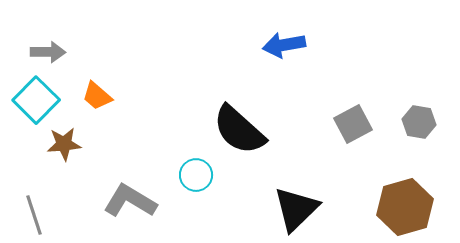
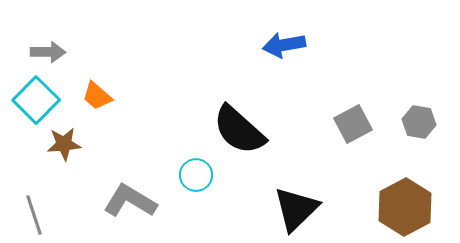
brown hexagon: rotated 12 degrees counterclockwise
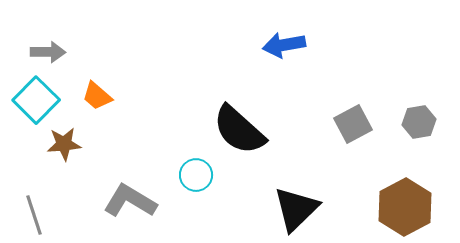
gray hexagon: rotated 20 degrees counterclockwise
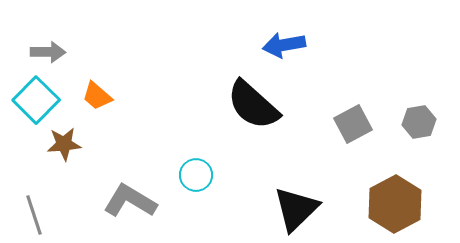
black semicircle: moved 14 px right, 25 px up
brown hexagon: moved 10 px left, 3 px up
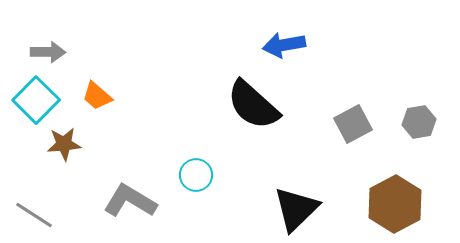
gray line: rotated 39 degrees counterclockwise
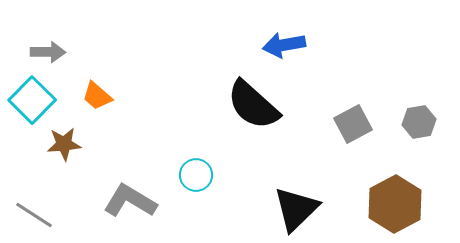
cyan square: moved 4 px left
